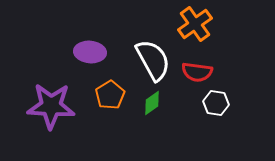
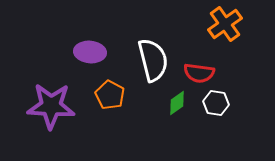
orange cross: moved 30 px right
white semicircle: rotated 15 degrees clockwise
red semicircle: moved 2 px right, 1 px down
orange pentagon: rotated 12 degrees counterclockwise
green diamond: moved 25 px right
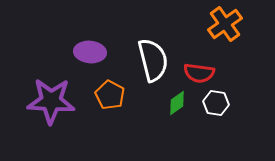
purple star: moved 5 px up
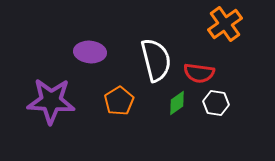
white semicircle: moved 3 px right
orange pentagon: moved 9 px right, 6 px down; rotated 12 degrees clockwise
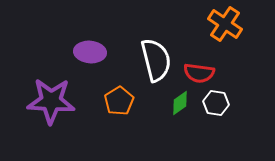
orange cross: rotated 20 degrees counterclockwise
green diamond: moved 3 px right
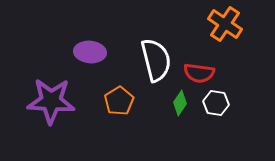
green diamond: rotated 20 degrees counterclockwise
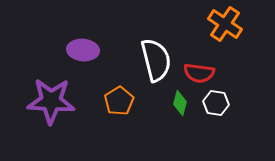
purple ellipse: moved 7 px left, 2 px up
green diamond: rotated 20 degrees counterclockwise
